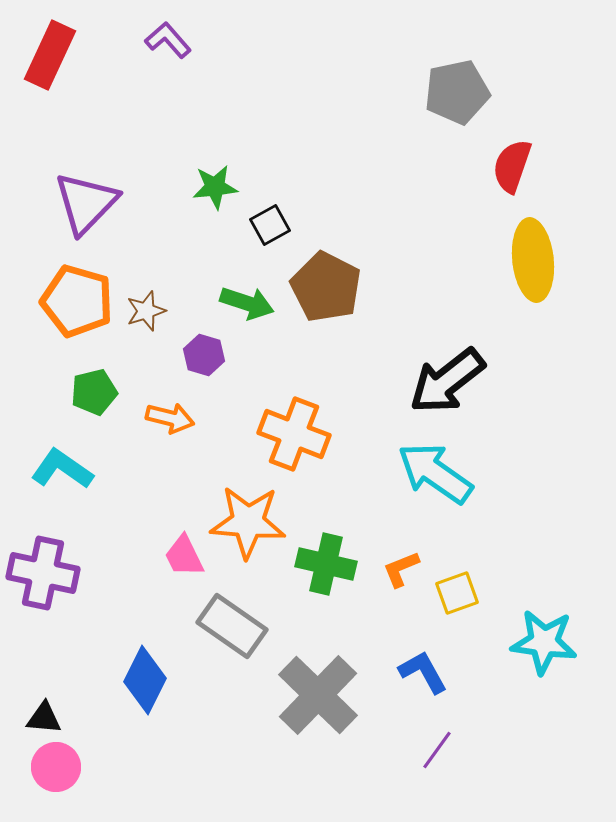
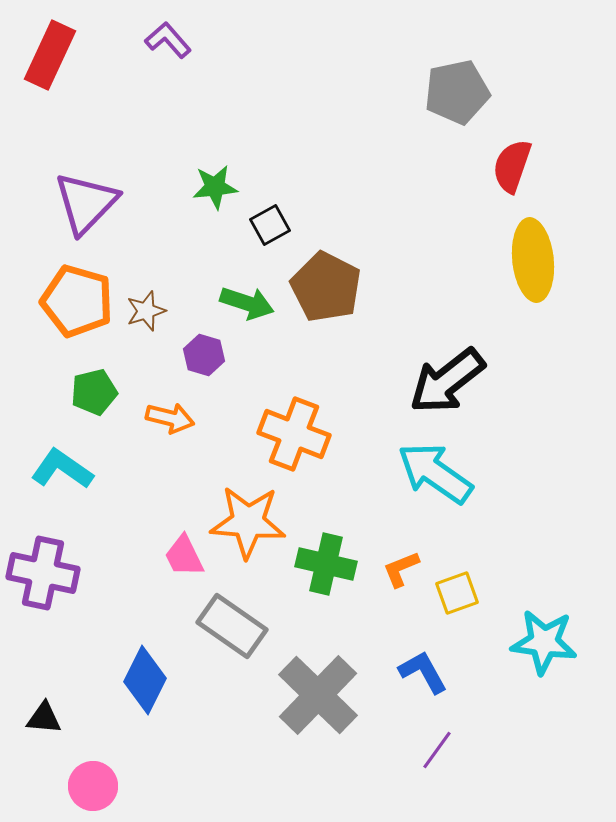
pink circle: moved 37 px right, 19 px down
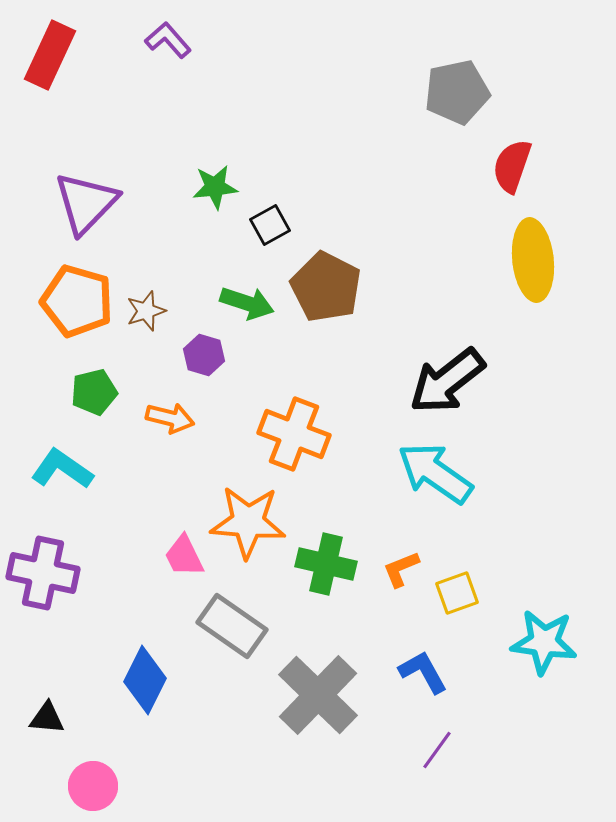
black triangle: moved 3 px right
